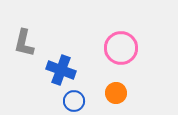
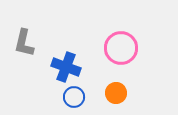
blue cross: moved 5 px right, 3 px up
blue circle: moved 4 px up
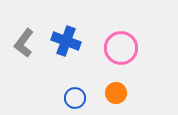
gray L-shape: rotated 24 degrees clockwise
blue cross: moved 26 px up
blue circle: moved 1 px right, 1 px down
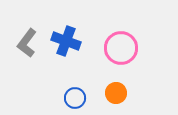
gray L-shape: moved 3 px right
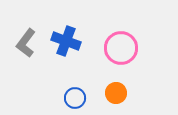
gray L-shape: moved 1 px left
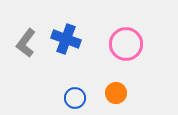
blue cross: moved 2 px up
pink circle: moved 5 px right, 4 px up
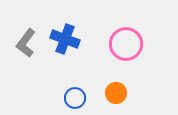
blue cross: moved 1 px left
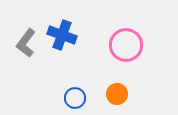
blue cross: moved 3 px left, 4 px up
pink circle: moved 1 px down
orange circle: moved 1 px right, 1 px down
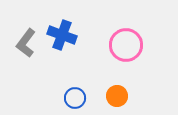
orange circle: moved 2 px down
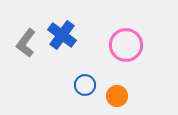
blue cross: rotated 16 degrees clockwise
blue circle: moved 10 px right, 13 px up
